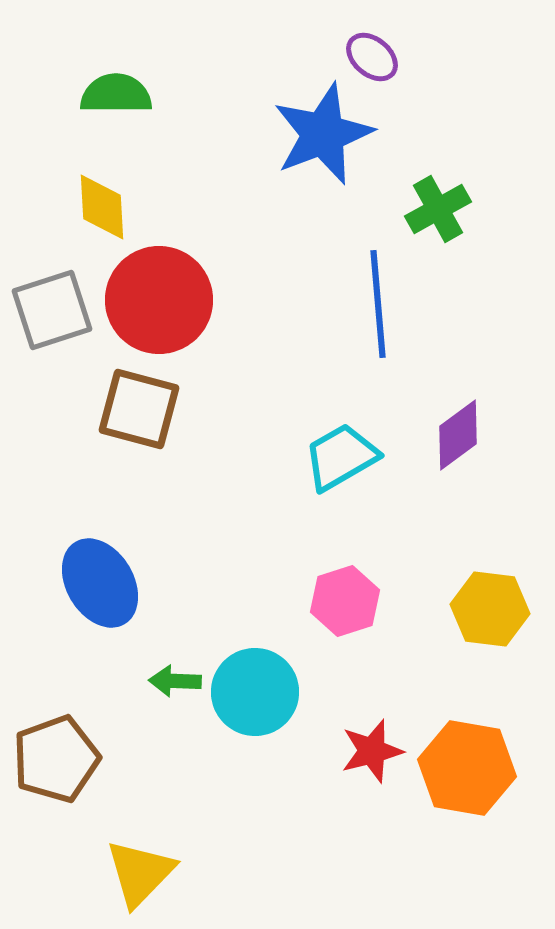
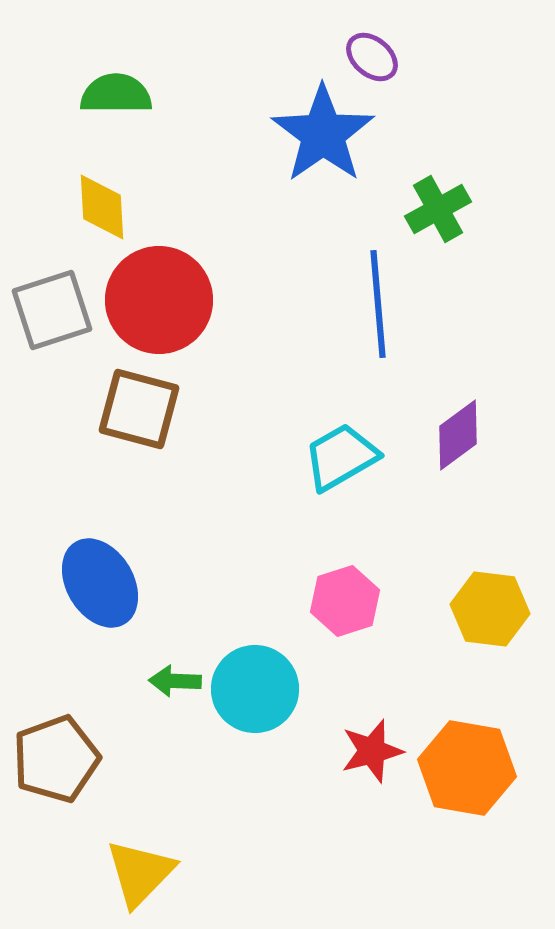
blue star: rotated 14 degrees counterclockwise
cyan circle: moved 3 px up
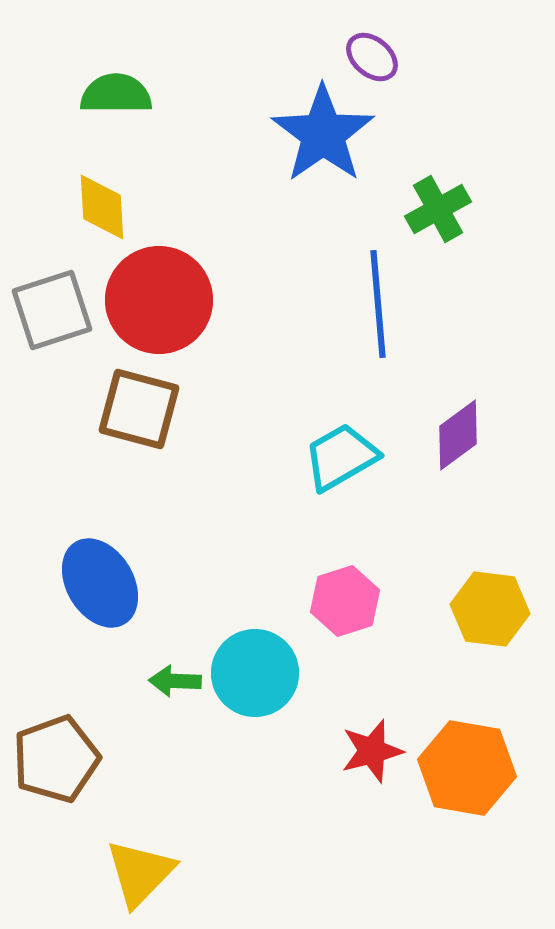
cyan circle: moved 16 px up
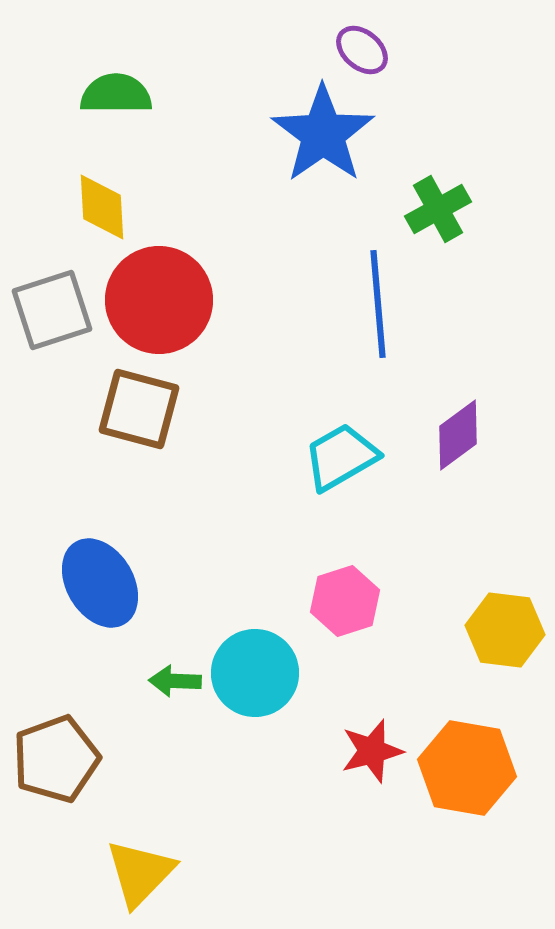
purple ellipse: moved 10 px left, 7 px up
yellow hexagon: moved 15 px right, 21 px down
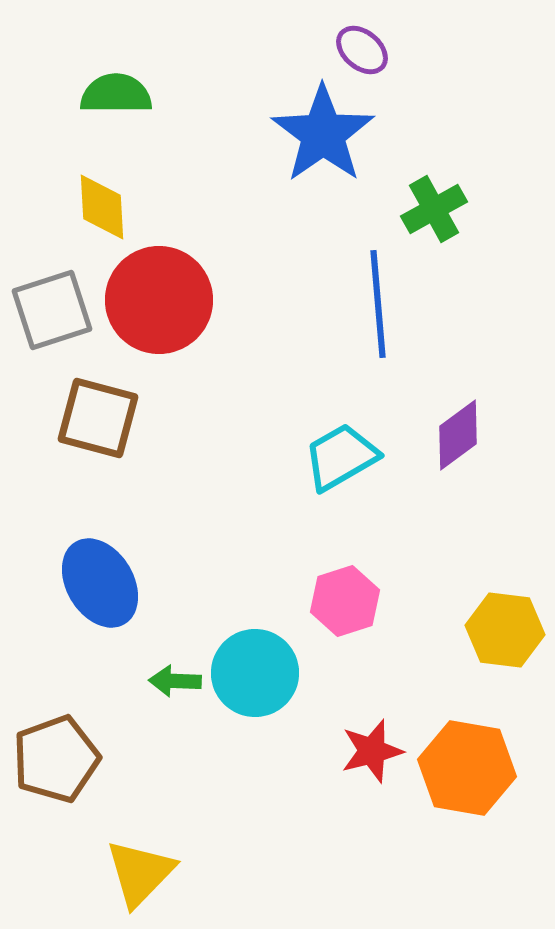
green cross: moved 4 px left
brown square: moved 41 px left, 9 px down
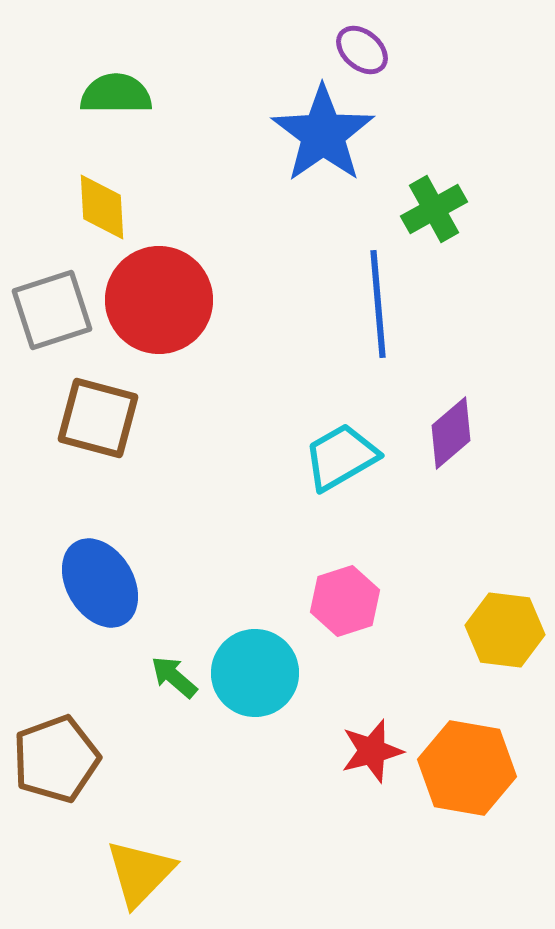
purple diamond: moved 7 px left, 2 px up; rotated 4 degrees counterclockwise
green arrow: moved 1 px left, 4 px up; rotated 39 degrees clockwise
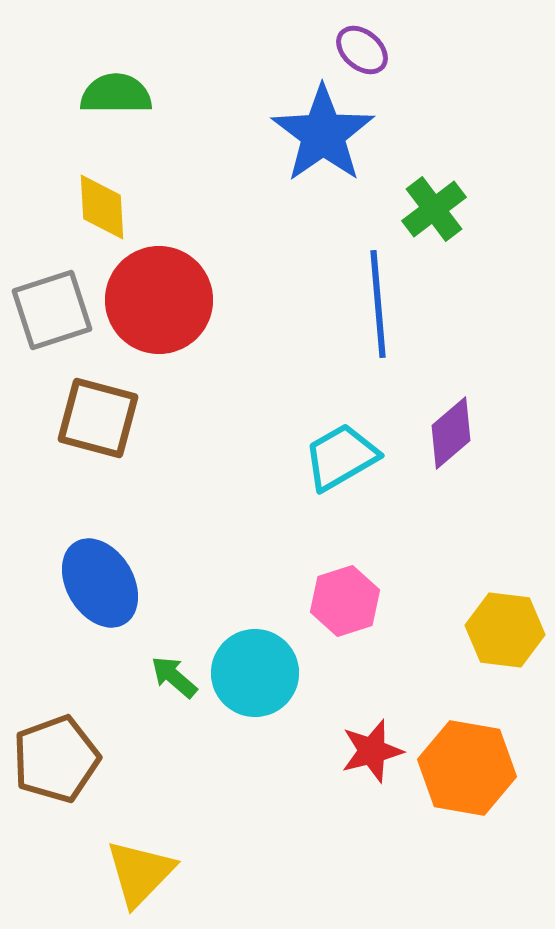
green cross: rotated 8 degrees counterclockwise
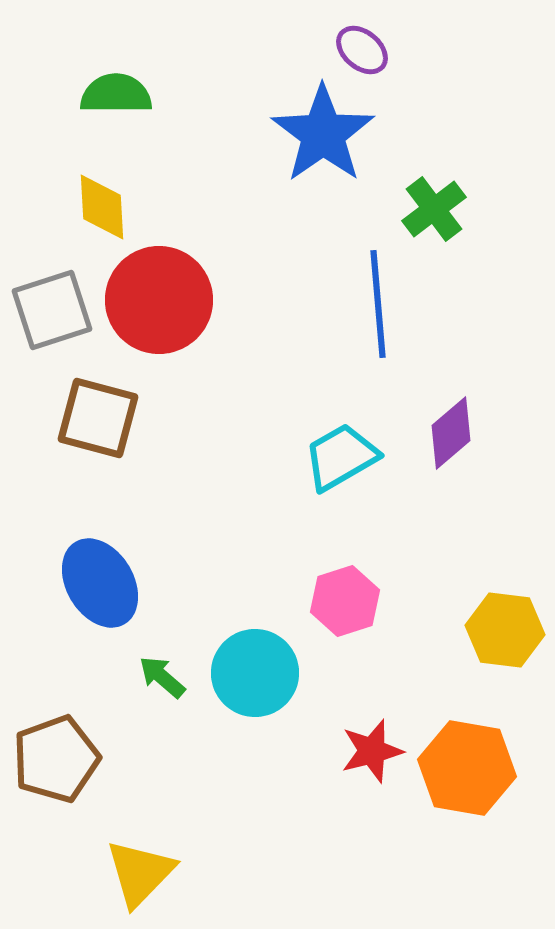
green arrow: moved 12 px left
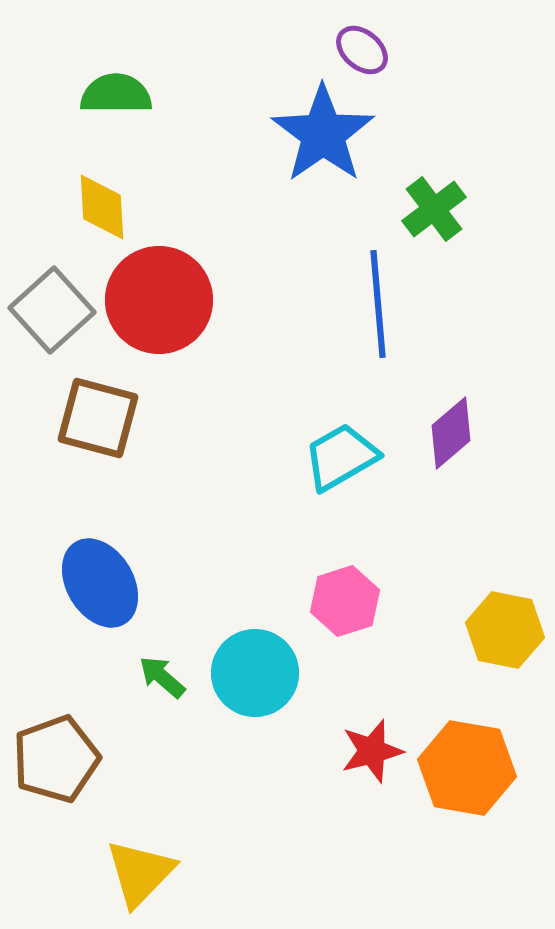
gray square: rotated 24 degrees counterclockwise
yellow hexagon: rotated 4 degrees clockwise
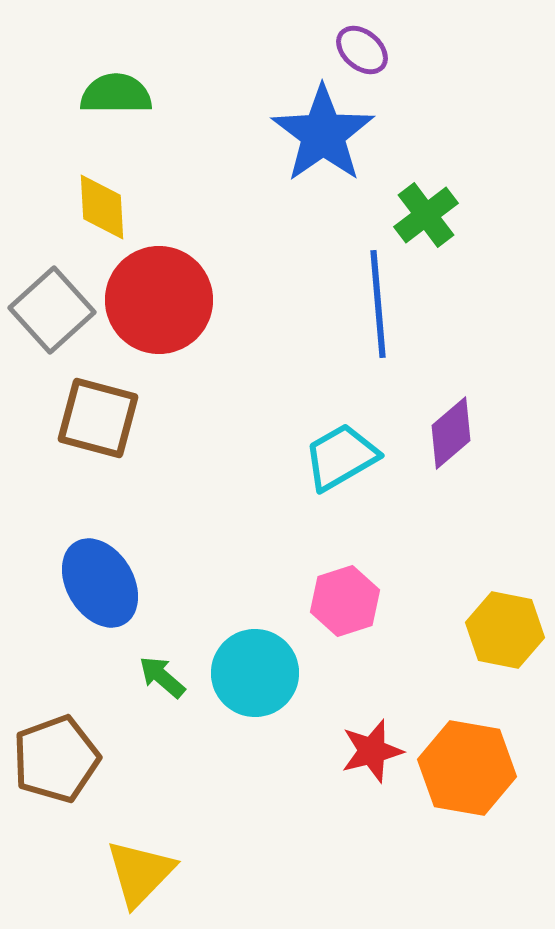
green cross: moved 8 px left, 6 px down
